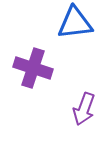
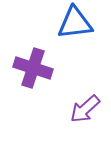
purple arrow: moved 1 px right; rotated 28 degrees clockwise
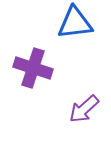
purple arrow: moved 1 px left
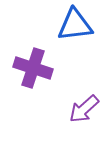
blue triangle: moved 2 px down
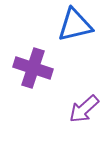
blue triangle: rotated 6 degrees counterclockwise
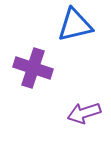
purple arrow: moved 4 px down; rotated 24 degrees clockwise
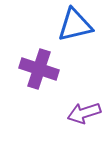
purple cross: moved 6 px right, 1 px down
